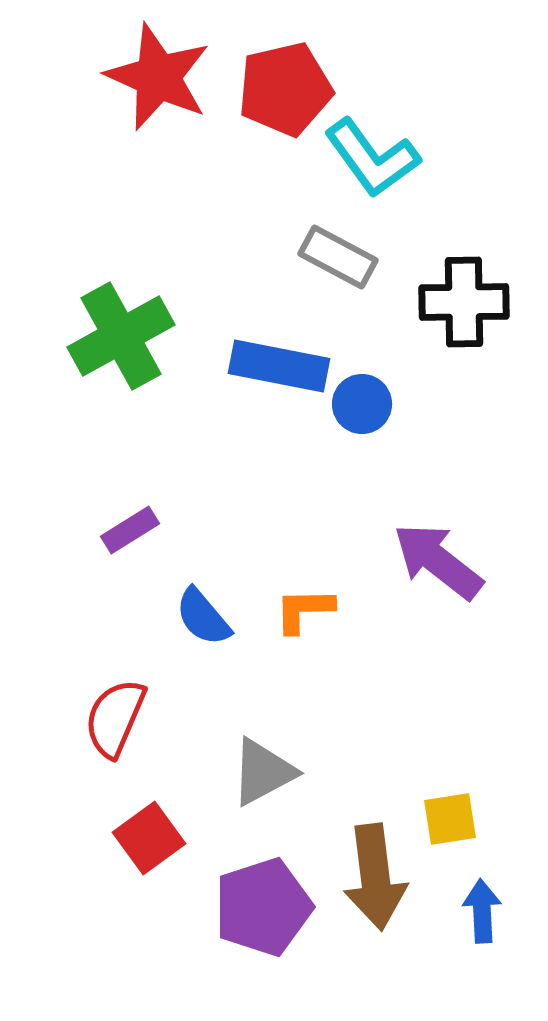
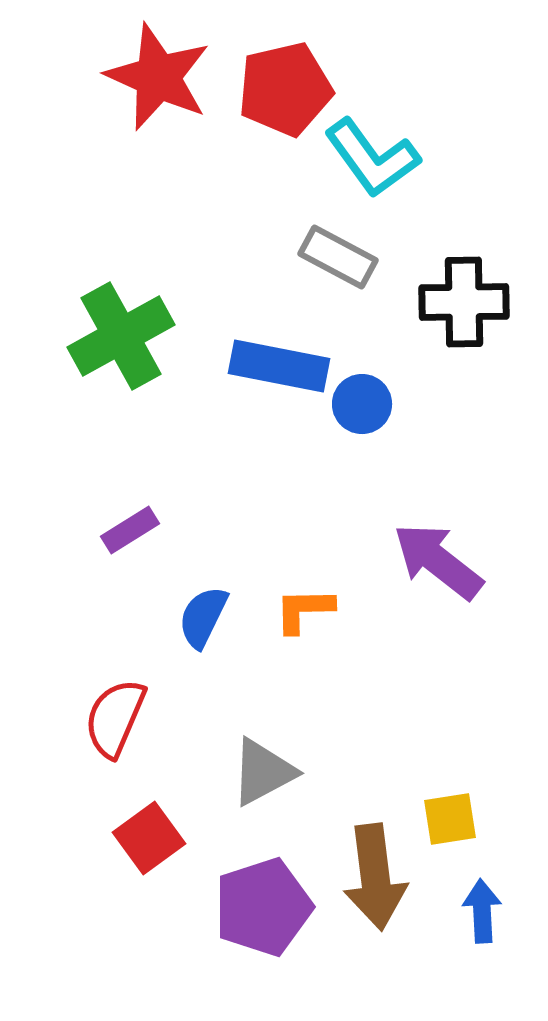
blue semicircle: rotated 66 degrees clockwise
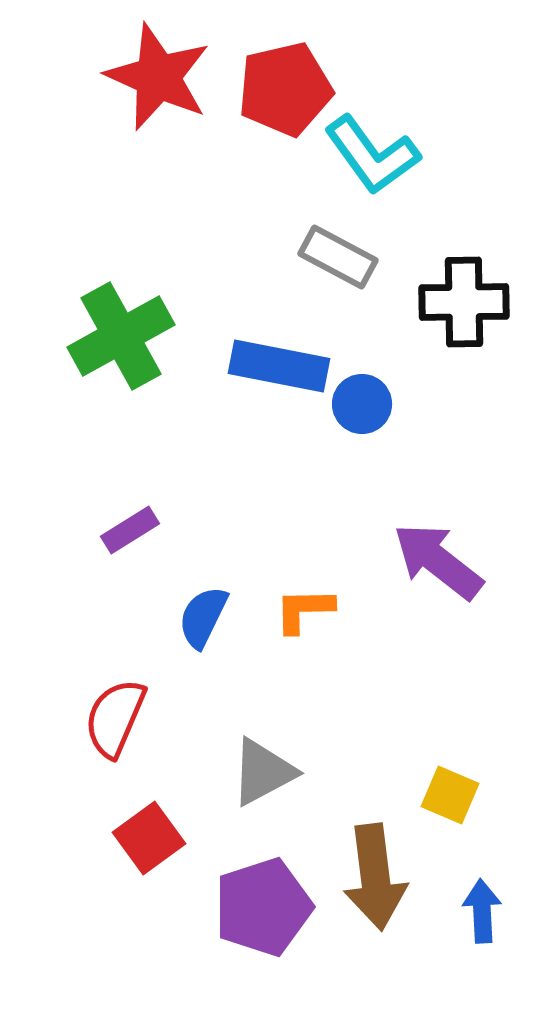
cyan L-shape: moved 3 px up
yellow square: moved 24 px up; rotated 32 degrees clockwise
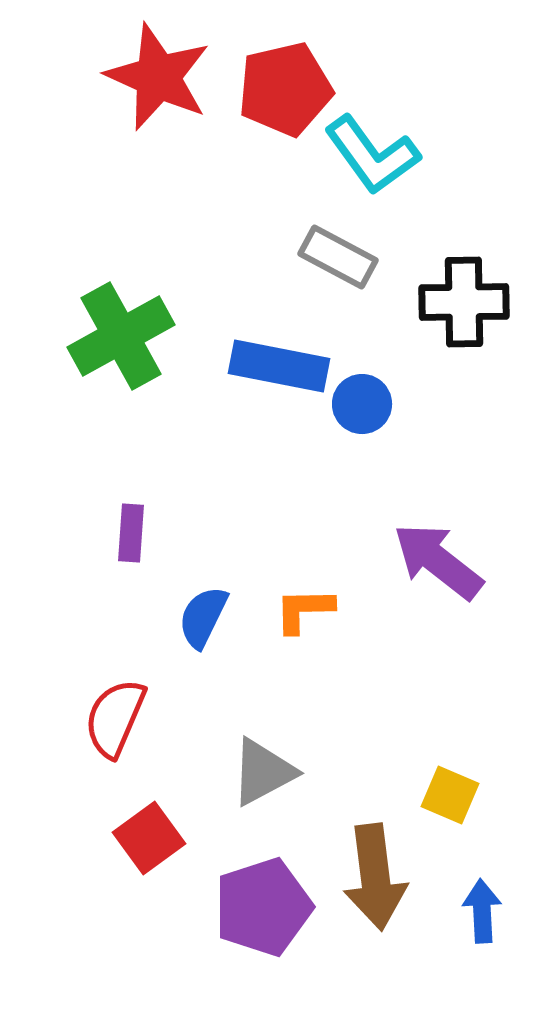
purple rectangle: moved 1 px right, 3 px down; rotated 54 degrees counterclockwise
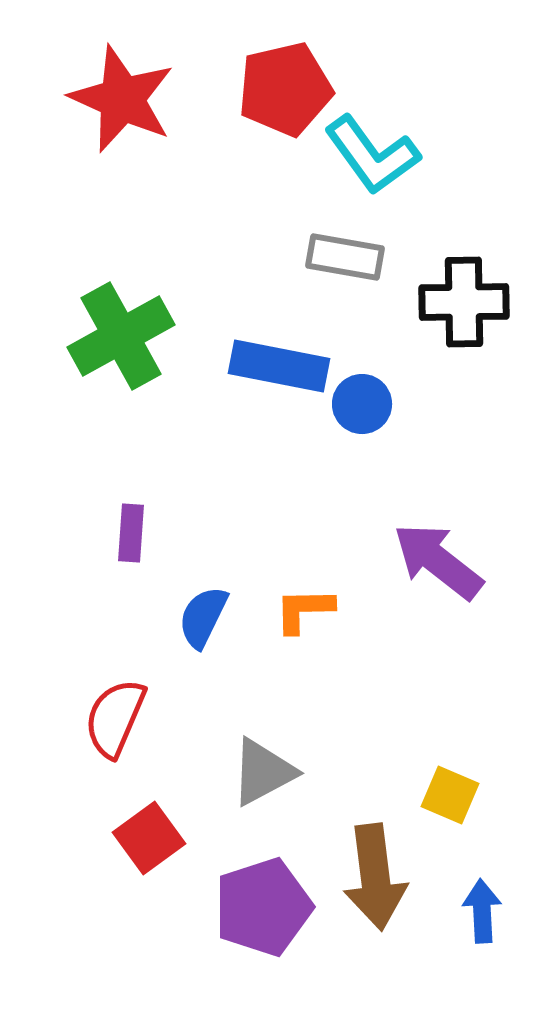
red star: moved 36 px left, 22 px down
gray rectangle: moved 7 px right; rotated 18 degrees counterclockwise
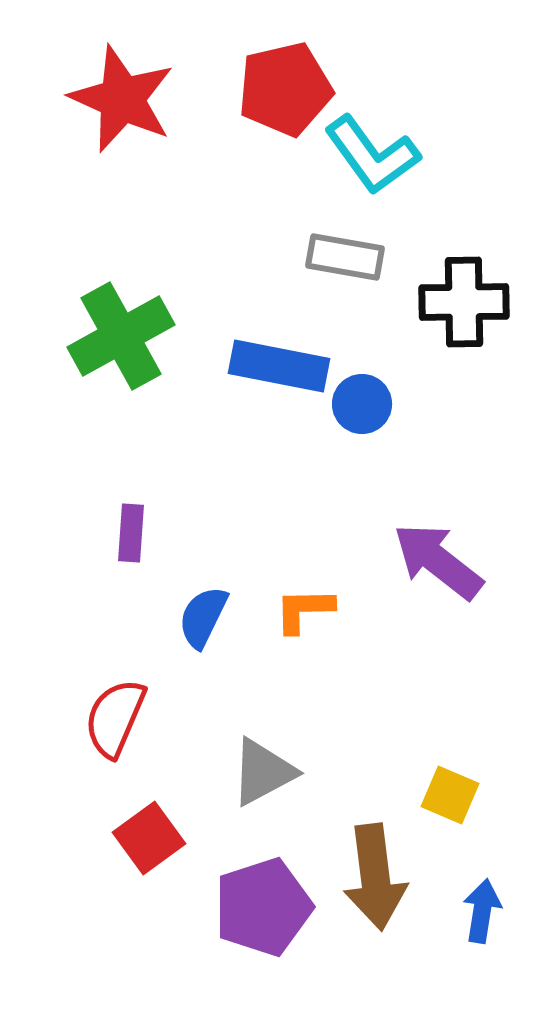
blue arrow: rotated 12 degrees clockwise
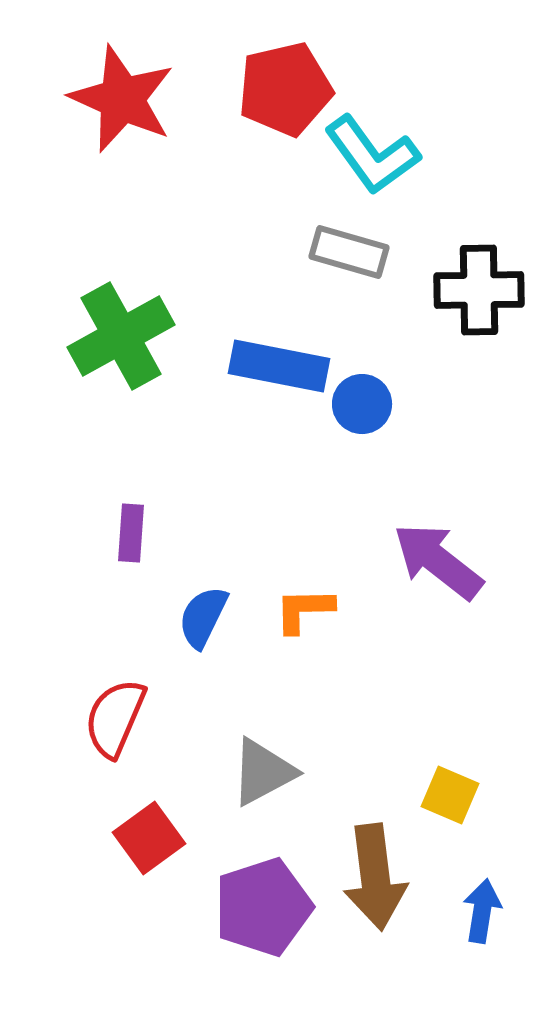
gray rectangle: moved 4 px right, 5 px up; rotated 6 degrees clockwise
black cross: moved 15 px right, 12 px up
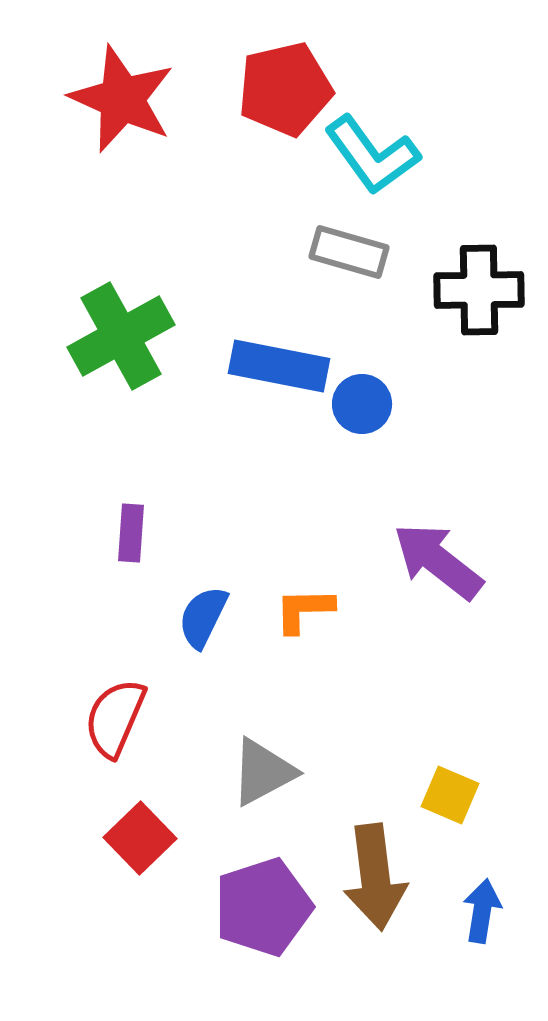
red square: moved 9 px left; rotated 8 degrees counterclockwise
